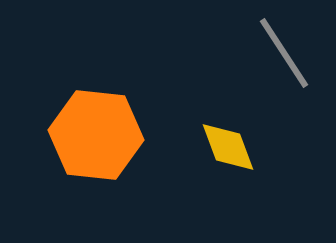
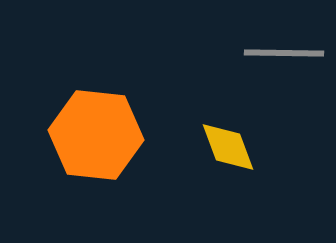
gray line: rotated 56 degrees counterclockwise
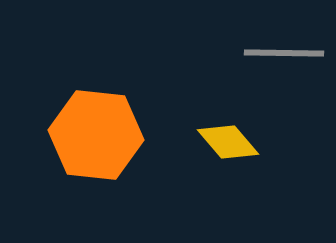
yellow diamond: moved 5 px up; rotated 20 degrees counterclockwise
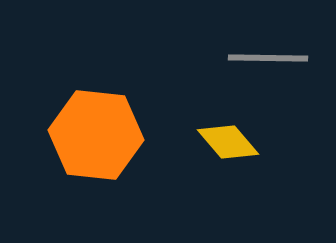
gray line: moved 16 px left, 5 px down
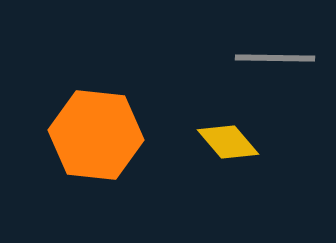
gray line: moved 7 px right
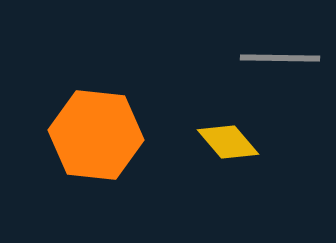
gray line: moved 5 px right
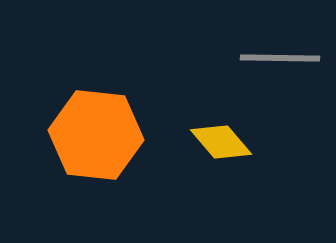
yellow diamond: moved 7 px left
